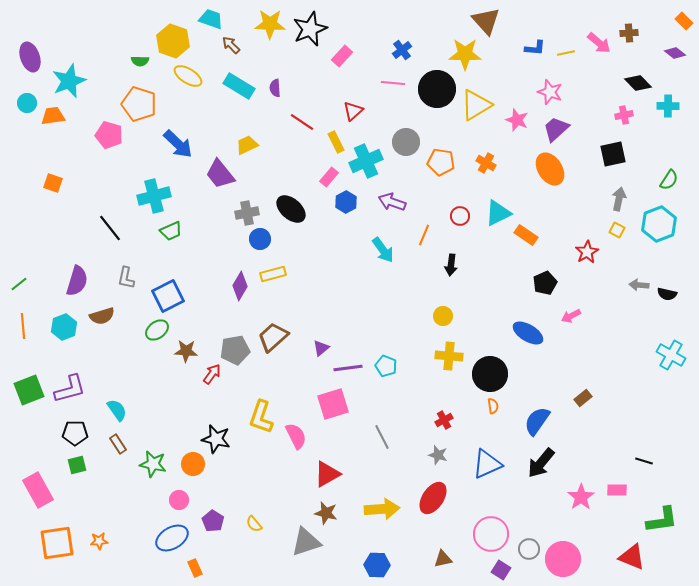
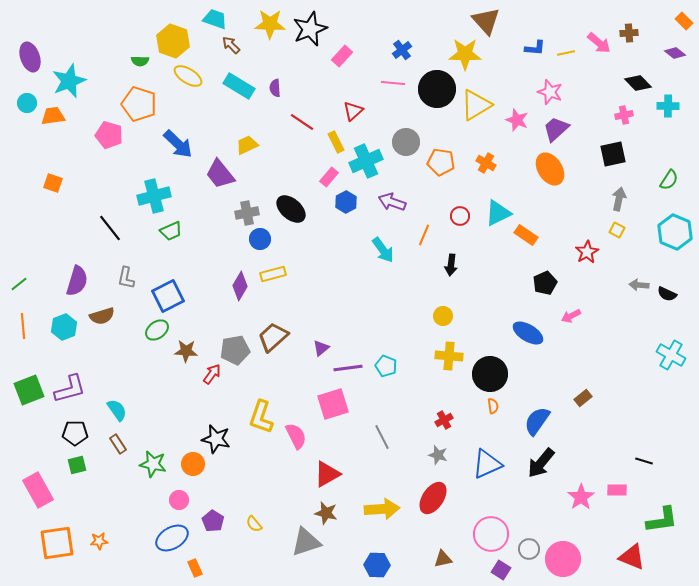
cyan trapezoid at (211, 19): moved 4 px right
cyan hexagon at (659, 224): moved 16 px right, 8 px down; rotated 16 degrees counterclockwise
black semicircle at (667, 294): rotated 12 degrees clockwise
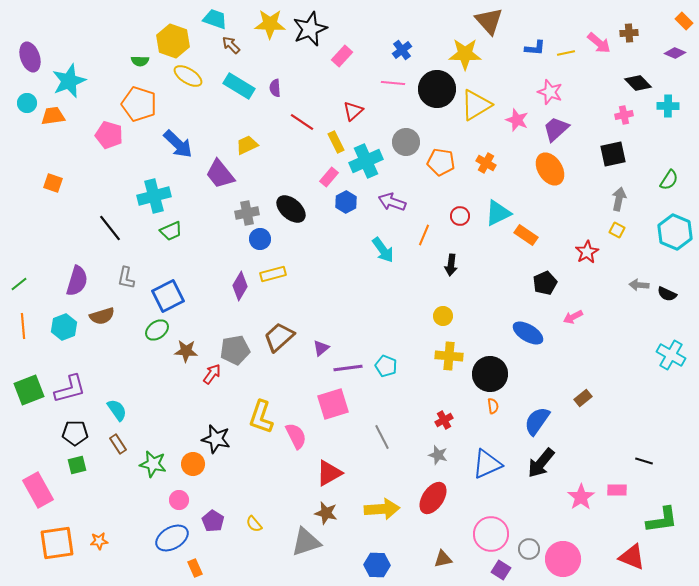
brown triangle at (486, 21): moved 3 px right
purple diamond at (675, 53): rotated 15 degrees counterclockwise
pink arrow at (571, 316): moved 2 px right, 1 px down
brown trapezoid at (273, 337): moved 6 px right
red triangle at (327, 474): moved 2 px right, 1 px up
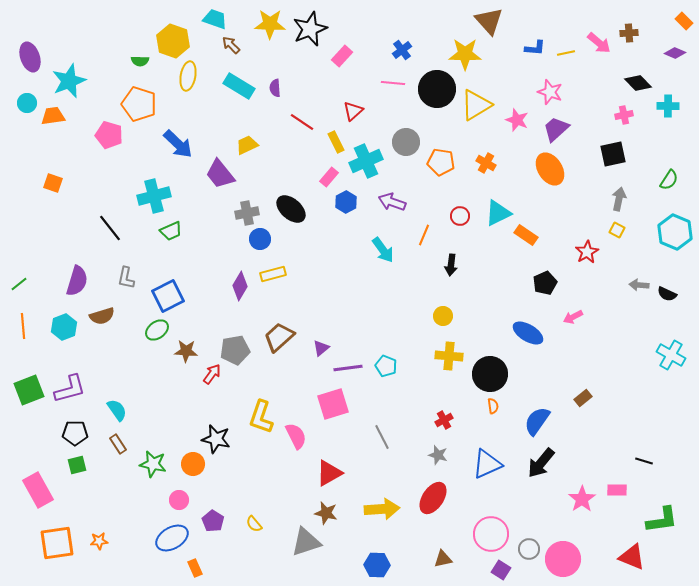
yellow ellipse at (188, 76): rotated 68 degrees clockwise
pink star at (581, 497): moved 1 px right, 2 px down
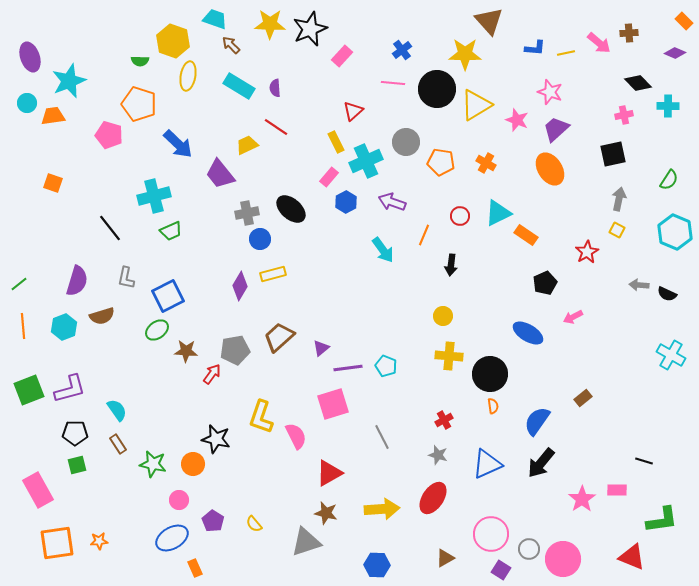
red line at (302, 122): moved 26 px left, 5 px down
brown triangle at (443, 559): moved 2 px right, 1 px up; rotated 18 degrees counterclockwise
